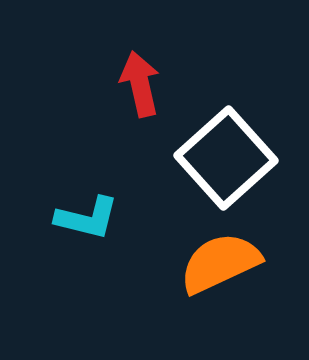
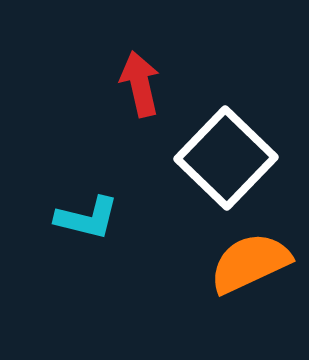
white square: rotated 4 degrees counterclockwise
orange semicircle: moved 30 px right
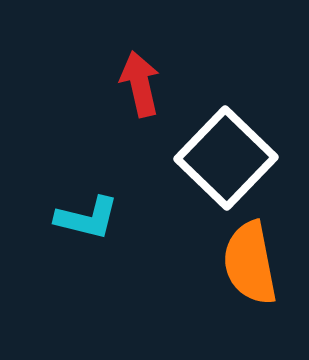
orange semicircle: rotated 76 degrees counterclockwise
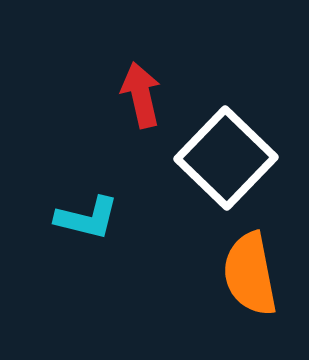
red arrow: moved 1 px right, 11 px down
orange semicircle: moved 11 px down
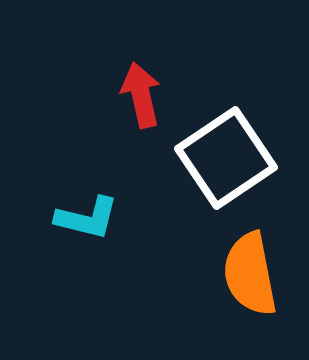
white square: rotated 12 degrees clockwise
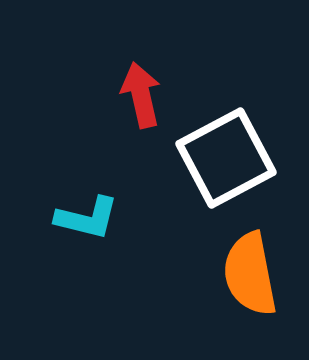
white square: rotated 6 degrees clockwise
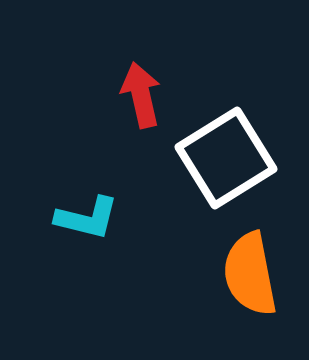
white square: rotated 4 degrees counterclockwise
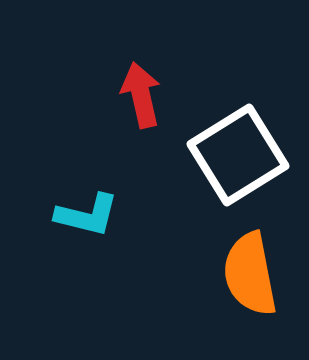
white square: moved 12 px right, 3 px up
cyan L-shape: moved 3 px up
